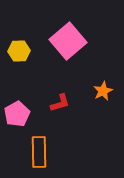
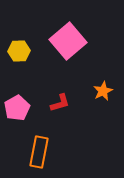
pink pentagon: moved 6 px up
orange rectangle: rotated 12 degrees clockwise
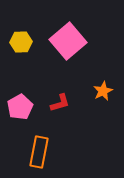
yellow hexagon: moved 2 px right, 9 px up
pink pentagon: moved 3 px right, 1 px up
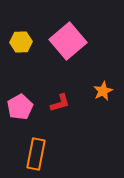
orange rectangle: moved 3 px left, 2 px down
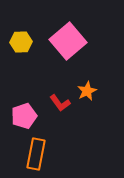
orange star: moved 16 px left
red L-shape: rotated 70 degrees clockwise
pink pentagon: moved 4 px right, 9 px down; rotated 10 degrees clockwise
